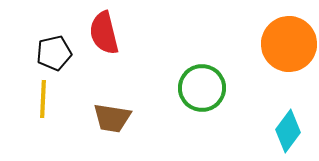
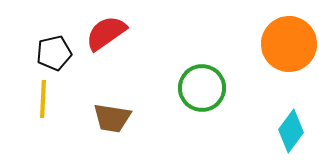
red semicircle: moved 2 px right; rotated 69 degrees clockwise
cyan diamond: moved 3 px right
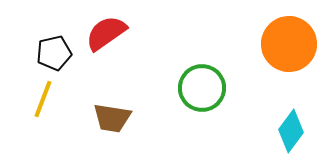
yellow line: rotated 18 degrees clockwise
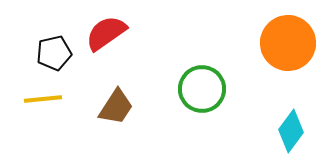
orange circle: moved 1 px left, 1 px up
green circle: moved 1 px down
yellow line: rotated 63 degrees clockwise
brown trapezoid: moved 4 px right, 11 px up; rotated 66 degrees counterclockwise
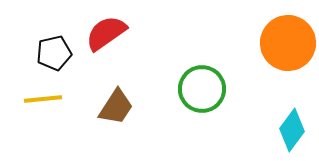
cyan diamond: moved 1 px right, 1 px up
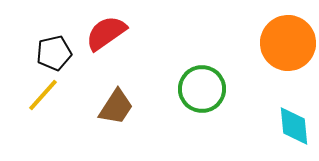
yellow line: moved 4 px up; rotated 42 degrees counterclockwise
cyan diamond: moved 2 px right, 4 px up; rotated 42 degrees counterclockwise
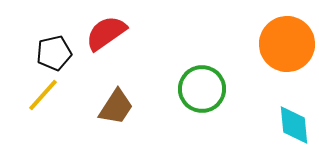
orange circle: moved 1 px left, 1 px down
cyan diamond: moved 1 px up
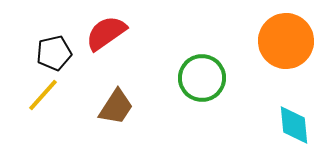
orange circle: moved 1 px left, 3 px up
green circle: moved 11 px up
